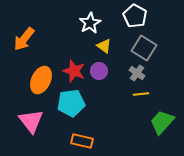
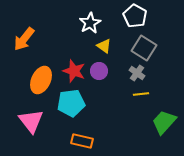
green trapezoid: moved 2 px right
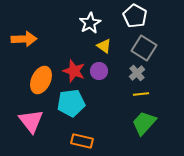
orange arrow: rotated 130 degrees counterclockwise
gray cross: rotated 14 degrees clockwise
green trapezoid: moved 20 px left, 1 px down
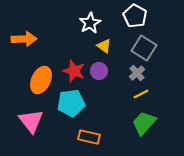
yellow line: rotated 21 degrees counterclockwise
orange rectangle: moved 7 px right, 4 px up
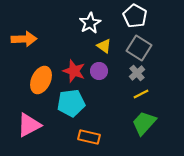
gray square: moved 5 px left
pink triangle: moved 2 px left, 4 px down; rotated 40 degrees clockwise
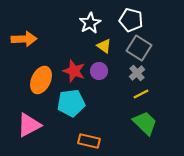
white pentagon: moved 4 px left, 4 px down; rotated 15 degrees counterclockwise
green trapezoid: moved 1 px right; rotated 92 degrees clockwise
orange rectangle: moved 4 px down
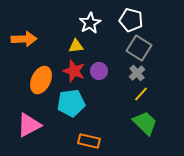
yellow triangle: moved 28 px left; rotated 42 degrees counterclockwise
yellow line: rotated 21 degrees counterclockwise
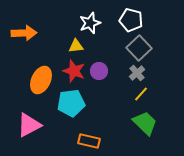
white star: rotated 10 degrees clockwise
orange arrow: moved 6 px up
gray square: rotated 15 degrees clockwise
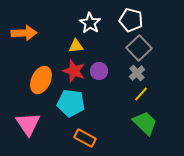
white star: rotated 20 degrees counterclockwise
cyan pentagon: rotated 16 degrees clockwise
pink triangle: moved 1 px left, 1 px up; rotated 36 degrees counterclockwise
orange rectangle: moved 4 px left, 3 px up; rotated 15 degrees clockwise
